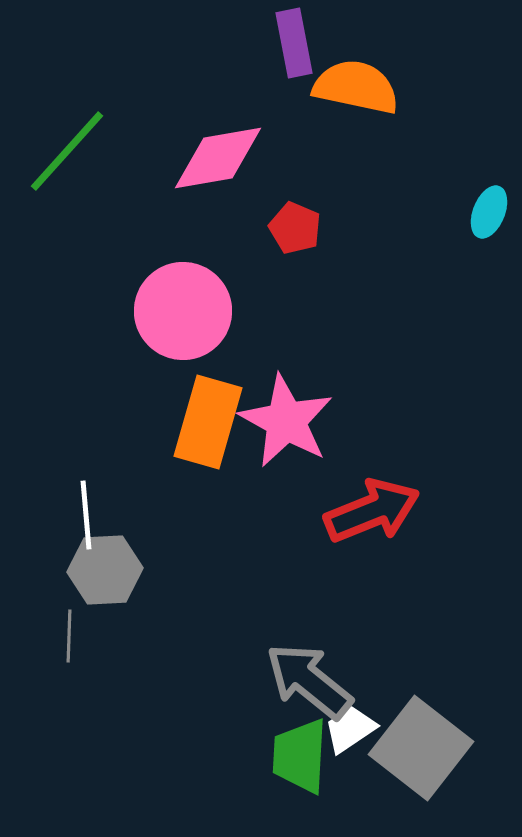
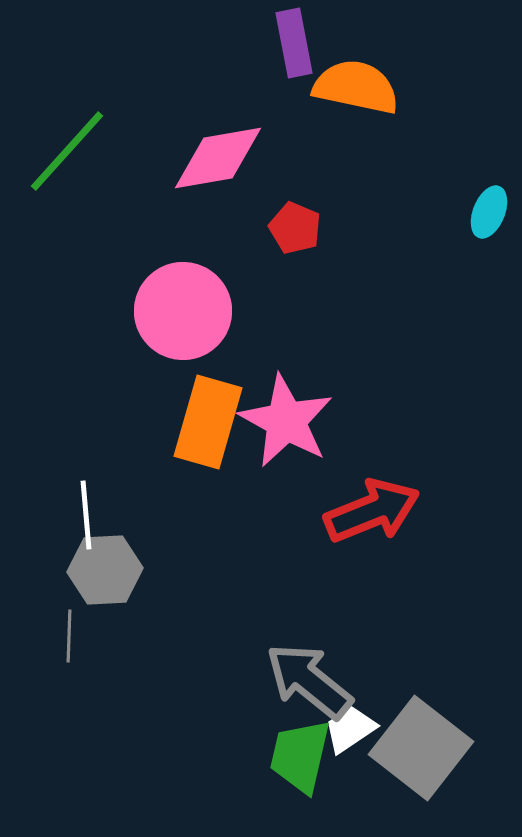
green trapezoid: rotated 10 degrees clockwise
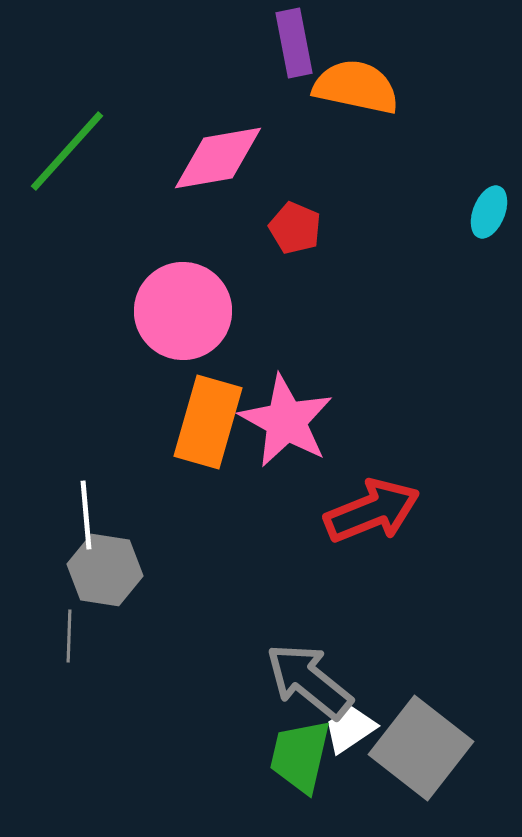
gray hexagon: rotated 12 degrees clockwise
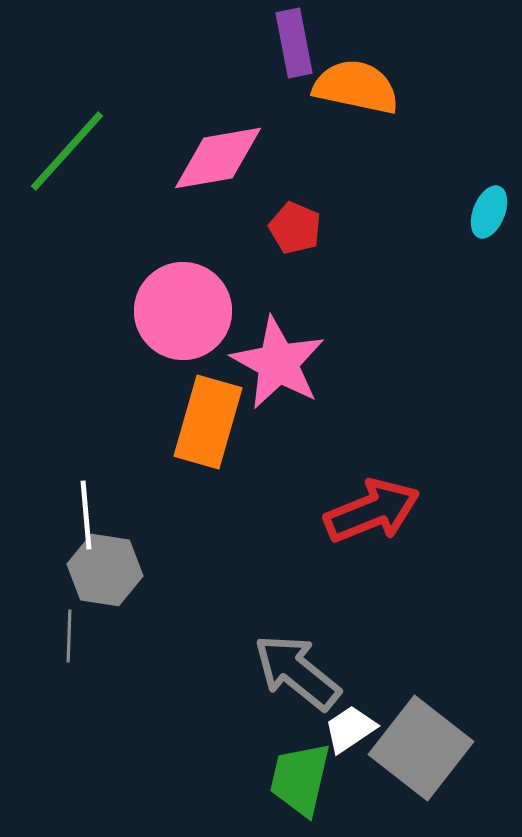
pink star: moved 8 px left, 58 px up
gray arrow: moved 12 px left, 9 px up
green trapezoid: moved 23 px down
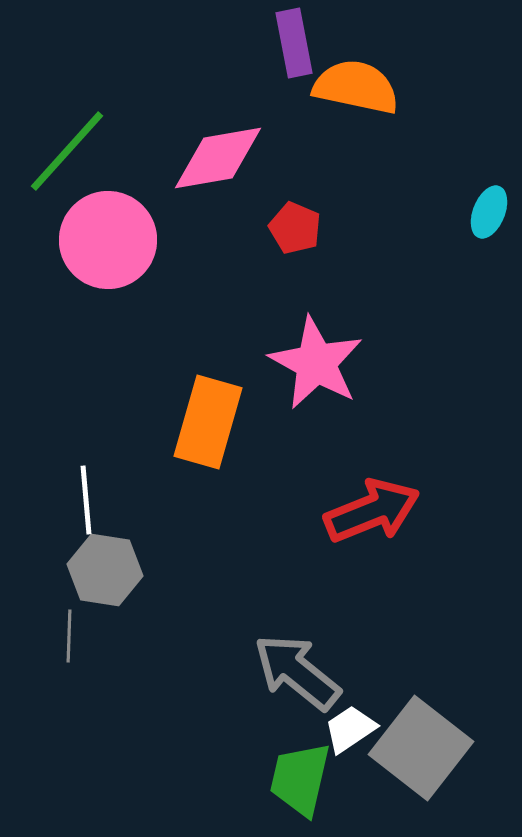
pink circle: moved 75 px left, 71 px up
pink star: moved 38 px right
white line: moved 15 px up
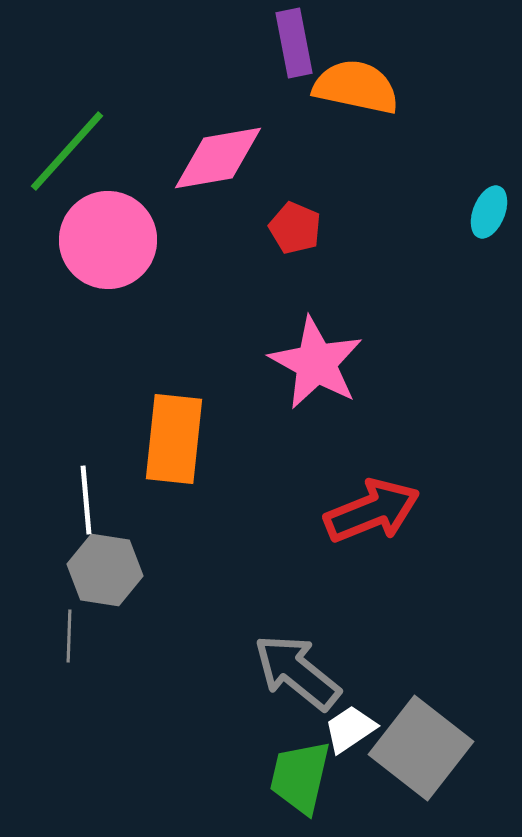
orange rectangle: moved 34 px left, 17 px down; rotated 10 degrees counterclockwise
green trapezoid: moved 2 px up
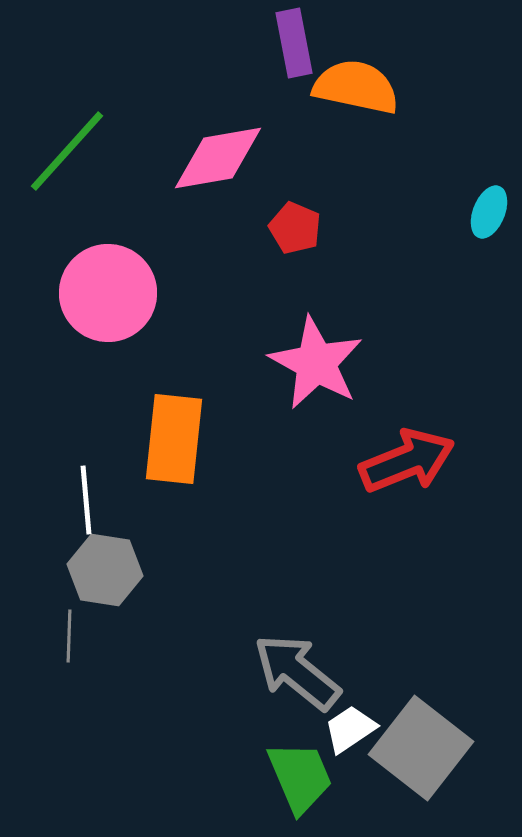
pink circle: moved 53 px down
red arrow: moved 35 px right, 50 px up
green trapezoid: rotated 144 degrees clockwise
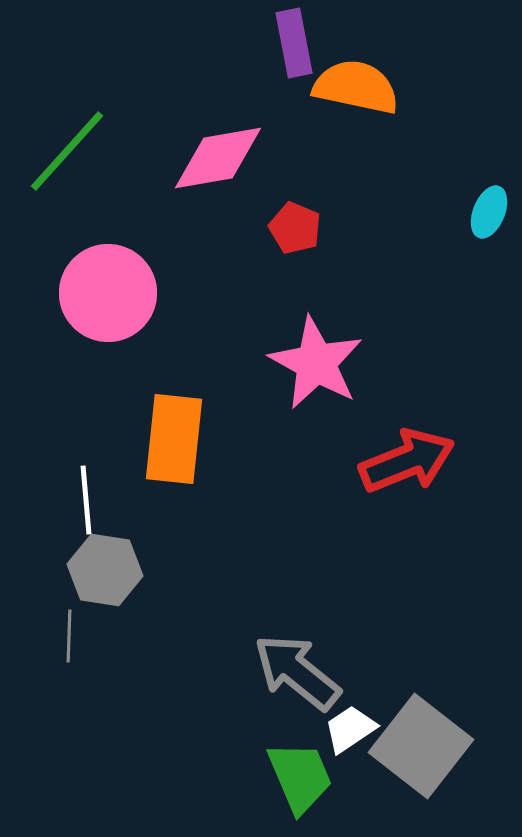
gray square: moved 2 px up
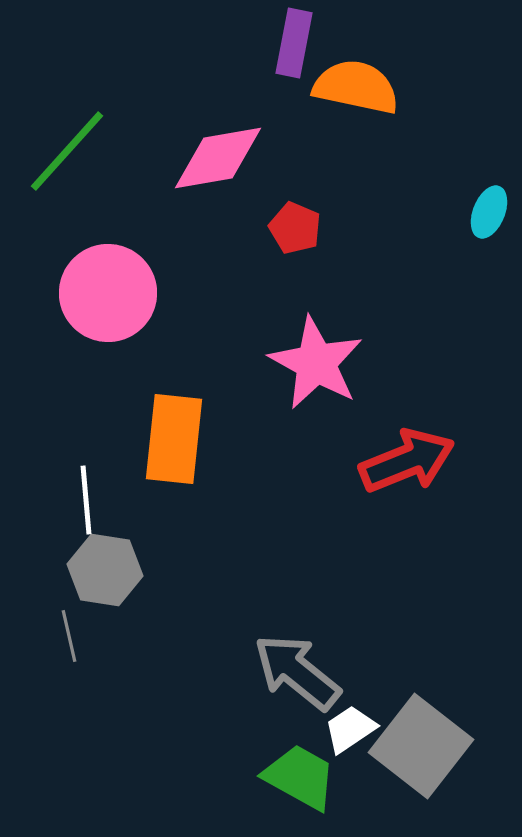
purple rectangle: rotated 22 degrees clockwise
gray line: rotated 15 degrees counterclockwise
green trapezoid: rotated 38 degrees counterclockwise
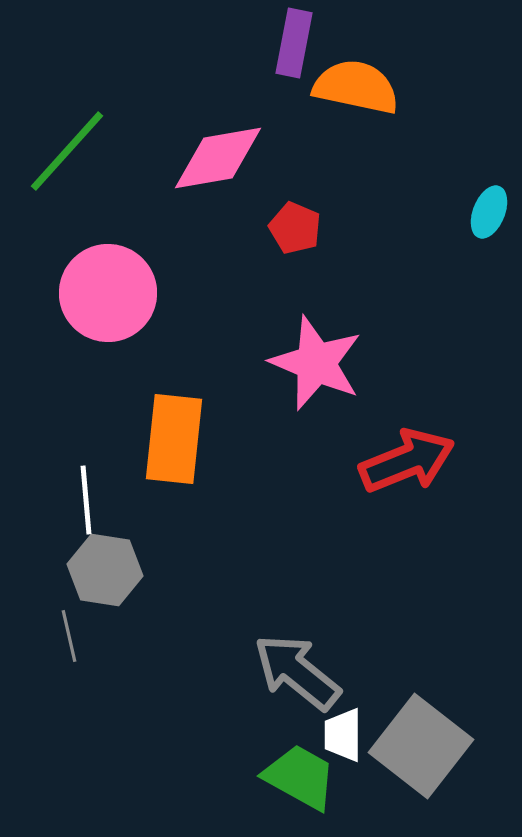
pink star: rotated 6 degrees counterclockwise
white trapezoid: moved 7 px left, 6 px down; rotated 56 degrees counterclockwise
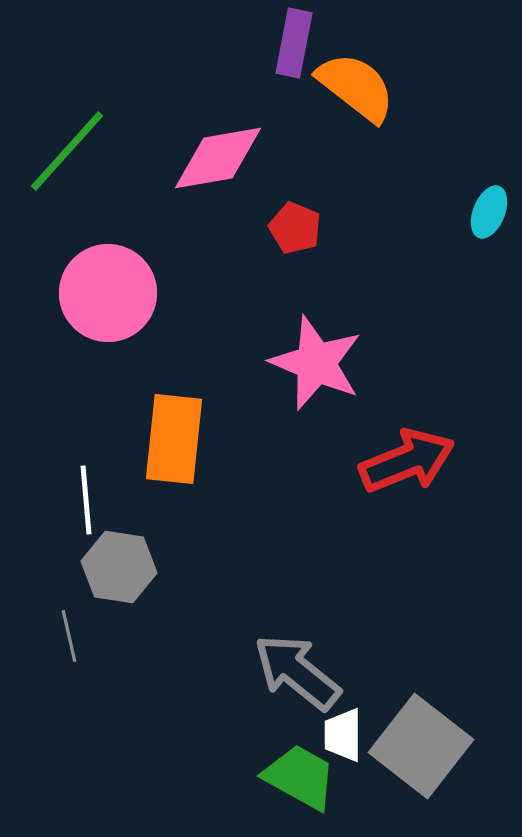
orange semicircle: rotated 26 degrees clockwise
gray hexagon: moved 14 px right, 3 px up
